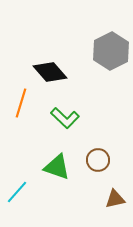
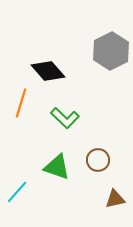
black diamond: moved 2 px left, 1 px up
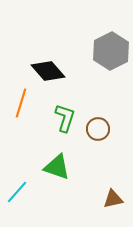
green L-shape: rotated 116 degrees counterclockwise
brown circle: moved 31 px up
brown triangle: moved 2 px left
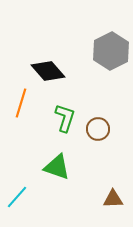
cyan line: moved 5 px down
brown triangle: rotated 10 degrees clockwise
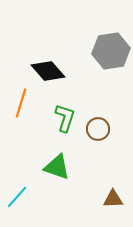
gray hexagon: rotated 18 degrees clockwise
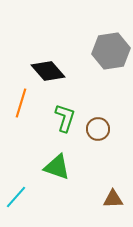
cyan line: moved 1 px left
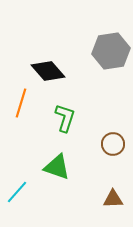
brown circle: moved 15 px right, 15 px down
cyan line: moved 1 px right, 5 px up
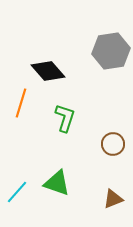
green triangle: moved 16 px down
brown triangle: rotated 20 degrees counterclockwise
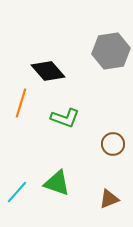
green L-shape: rotated 92 degrees clockwise
brown triangle: moved 4 px left
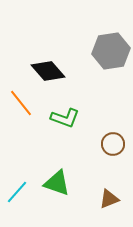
orange line: rotated 56 degrees counterclockwise
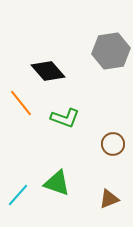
cyan line: moved 1 px right, 3 px down
